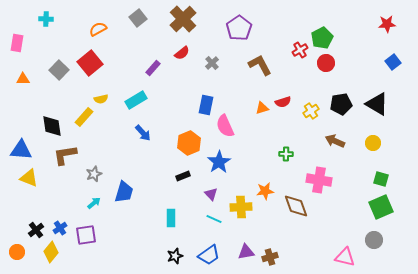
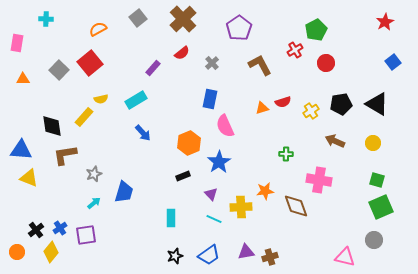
red star at (387, 24): moved 2 px left, 2 px up; rotated 24 degrees counterclockwise
green pentagon at (322, 38): moved 6 px left, 8 px up
red cross at (300, 50): moved 5 px left
blue rectangle at (206, 105): moved 4 px right, 6 px up
green square at (381, 179): moved 4 px left, 1 px down
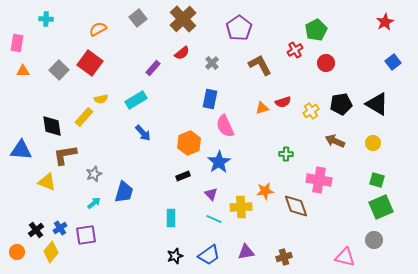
red square at (90, 63): rotated 15 degrees counterclockwise
orange triangle at (23, 79): moved 8 px up
yellow triangle at (29, 178): moved 18 px right, 4 px down
brown cross at (270, 257): moved 14 px right
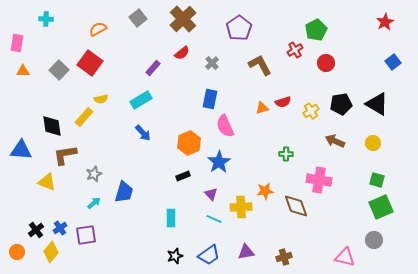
cyan rectangle at (136, 100): moved 5 px right
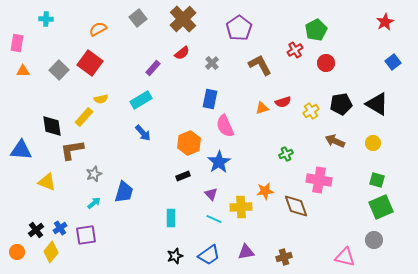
green cross at (286, 154): rotated 24 degrees counterclockwise
brown L-shape at (65, 155): moved 7 px right, 5 px up
